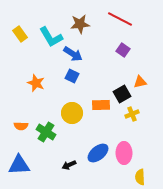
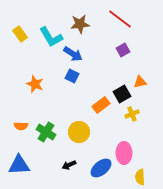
red line: rotated 10 degrees clockwise
purple square: rotated 24 degrees clockwise
orange star: moved 1 px left, 1 px down
orange rectangle: rotated 36 degrees counterclockwise
yellow circle: moved 7 px right, 19 px down
blue ellipse: moved 3 px right, 15 px down
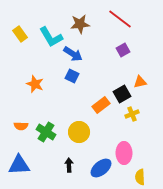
black arrow: rotated 112 degrees clockwise
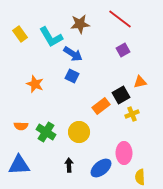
black square: moved 1 px left, 1 px down
orange rectangle: moved 1 px down
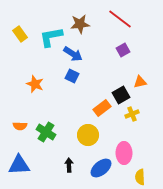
cyan L-shape: rotated 110 degrees clockwise
orange rectangle: moved 1 px right, 2 px down
orange semicircle: moved 1 px left
yellow circle: moved 9 px right, 3 px down
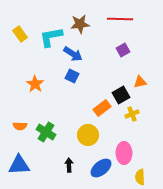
red line: rotated 35 degrees counterclockwise
orange star: rotated 12 degrees clockwise
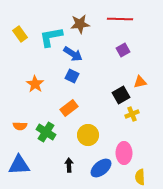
orange rectangle: moved 33 px left
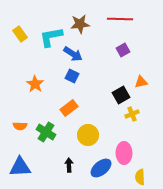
orange triangle: moved 1 px right
blue triangle: moved 1 px right, 2 px down
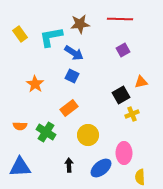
blue arrow: moved 1 px right, 1 px up
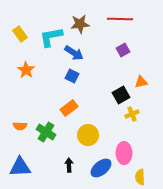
orange star: moved 9 px left, 14 px up
